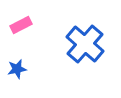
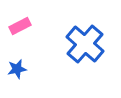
pink rectangle: moved 1 px left, 1 px down
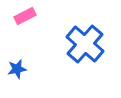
pink rectangle: moved 5 px right, 10 px up
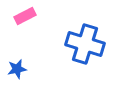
blue cross: rotated 24 degrees counterclockwise
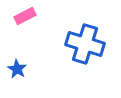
blue star: rotated 30 degrees counterclockwise
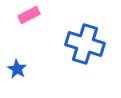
pink rectangle: moved 4 px right, 1 px up
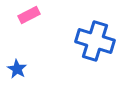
blue cross: moved 10 px right, 3 px up
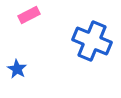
blue cross: moved 3 px left; rotated 6 degrees clockwise
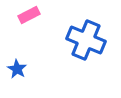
blue cross: moved 6 px left, 1 px up
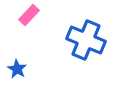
pink rectangle: rotated 20 degrees counterclockwise
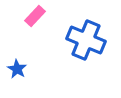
pink rectangle: moved 6 px right, 1 px down
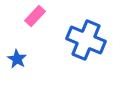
blue star: moved 10 px up
